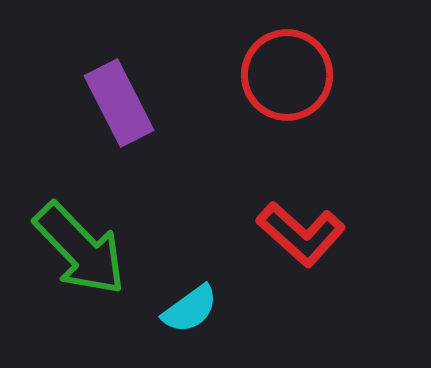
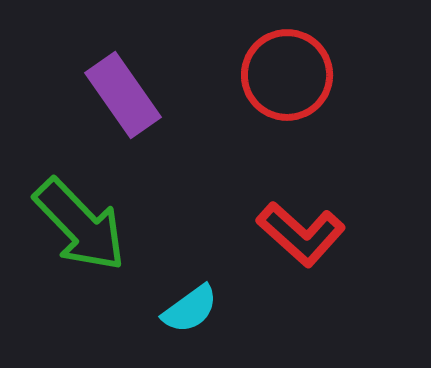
purple rectangle: moved 4 px right, 8 px up; rotated 8 degrees counterclockwise
green arrow: moved 24 px up
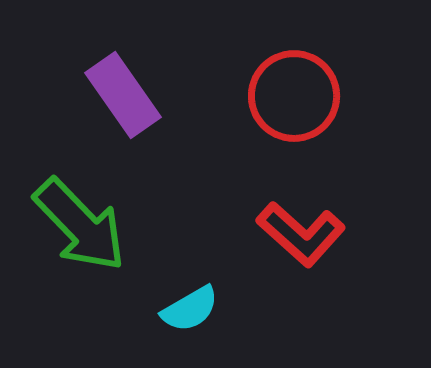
red circle: moved 7 px right, 21 px down
cyan semicircle: rotated 6 degrees clockwise
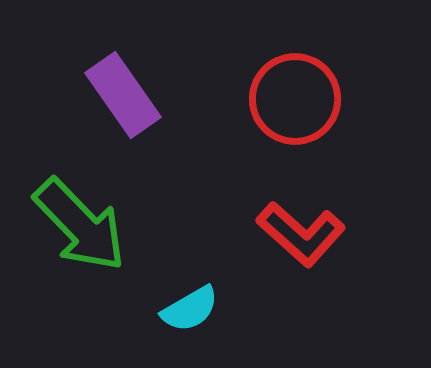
red circle: moved 1 px right, 3 px down
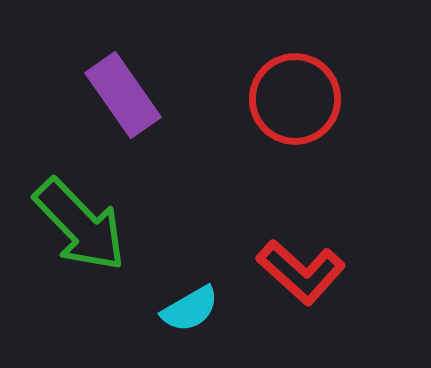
red L-shape: moved 38 px down
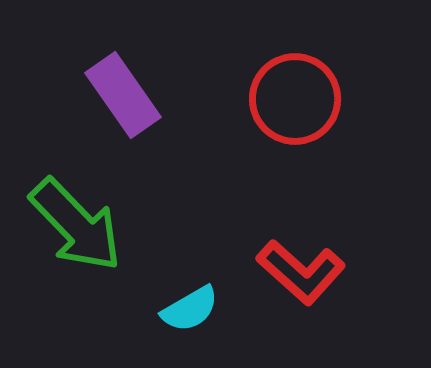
green arrow: moved 4 px left
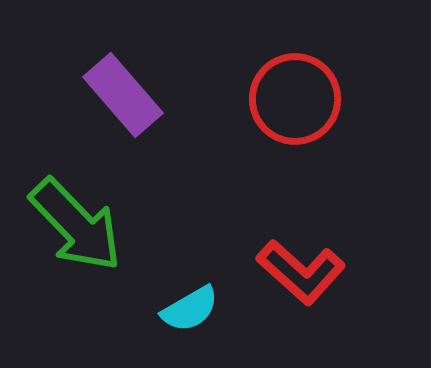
purple rectangle: rotated 6 degrees counterclockwise
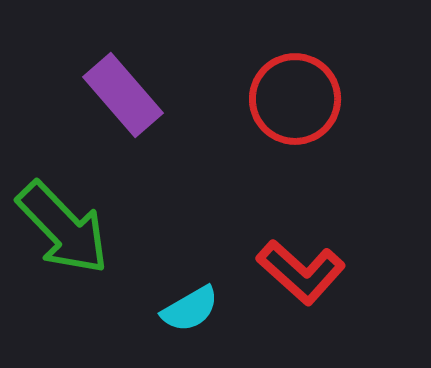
green arrow: moved 13 px left, 3 px down
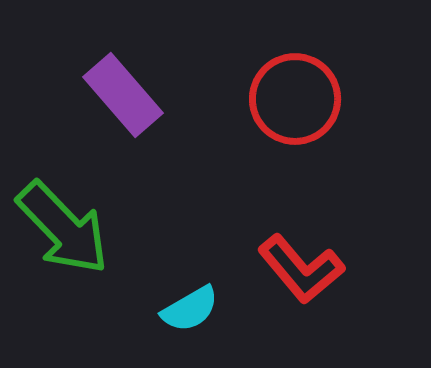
red L-shape: moved 3 px up; rotated 8 degrees clockwise
